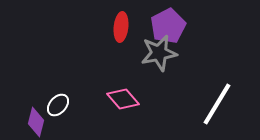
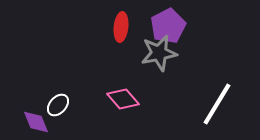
purple diamond: rotated 36 degrees counterclockwise
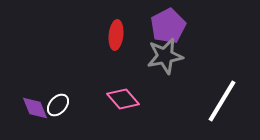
red ellipse: moved 5 px left, 8 px down
gray star: moved 6 px right, 3 px down
white line: moved 5 px right, 3 px up
purple diamond: moved 1 px left, 14 px up
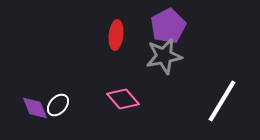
gray star: moved 1 px left
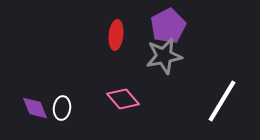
white ellipse: moved 4 px right, 3 px down; rotated 35 degrees counterclockwise
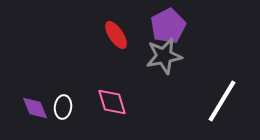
red ellipse: rotated 40 degrees counterclockwise
pink diamond: moved 11 px left, 3 px down; rotated 24 degrees clockwise
white ellipse: moved 1 px right, 1 px up
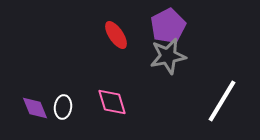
gray star: moved 4 px right
